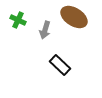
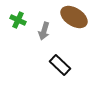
gray arrow: moved 1 px left, 1 px down
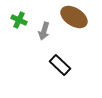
green cross: moved 1 px right
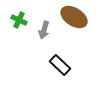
gray arrow: moved 1 px up
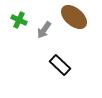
brown ellipse: rotated 8 degrees clockwise
gray arrow: rotated 18 degrees clockwise
